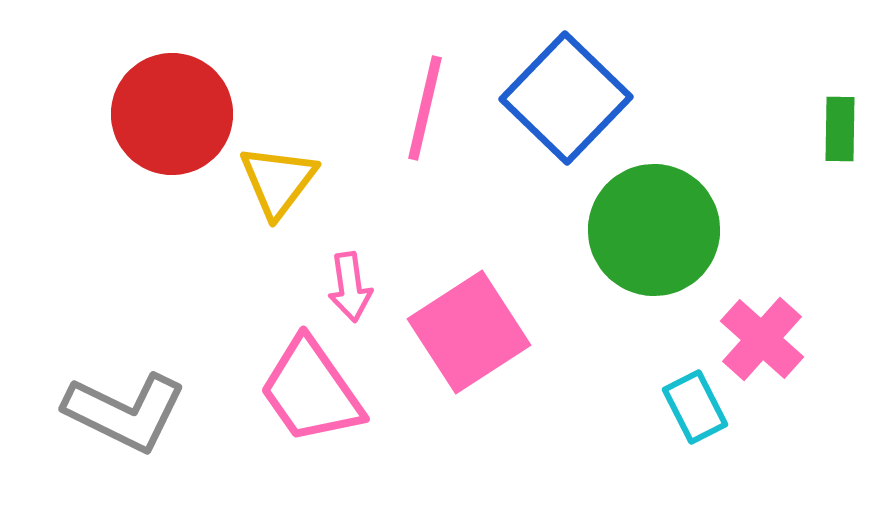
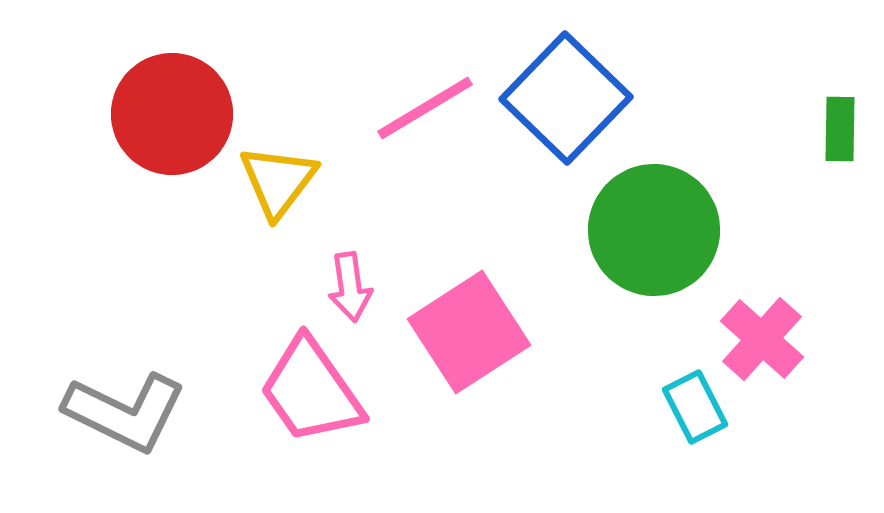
pink line: rotated 46 degrees clockwise
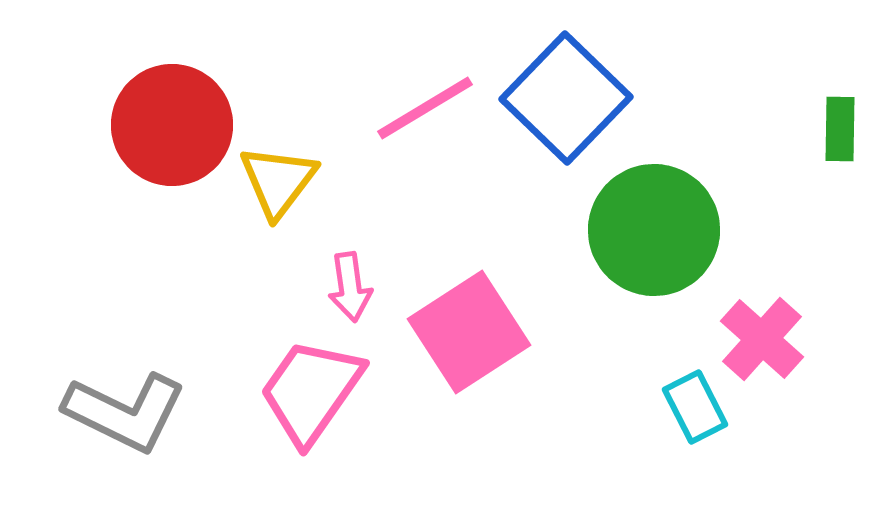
red circle: moved 11 px down
pink trapezoid: rotated 70 degrees clockwise
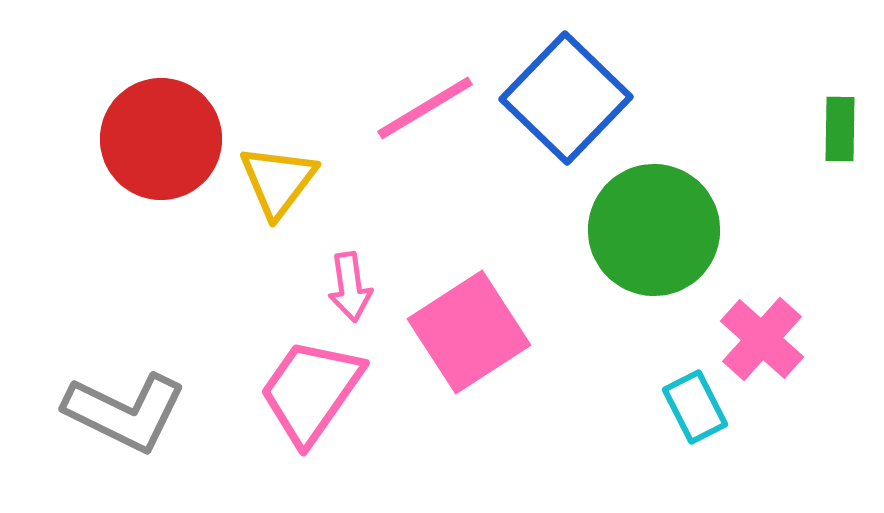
red circle: moved 11 px left, 14 px down
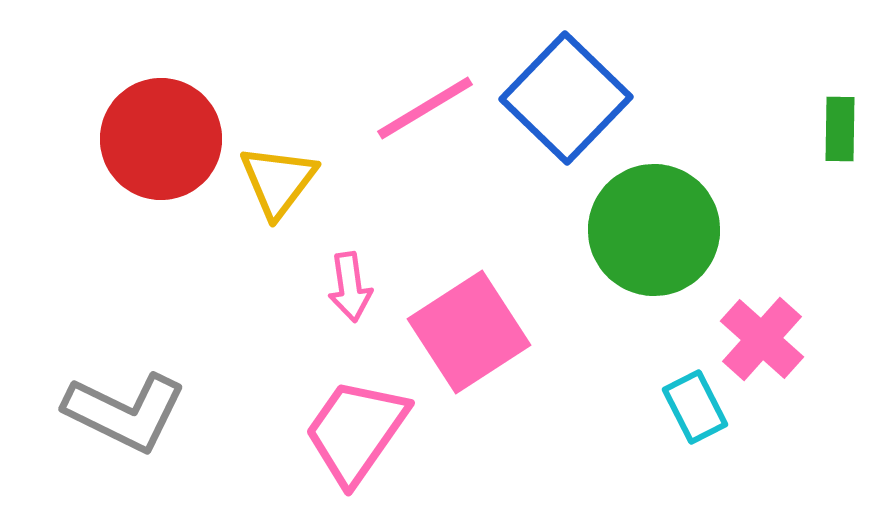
pink trapezoid: moved 45 px right, 40 px down
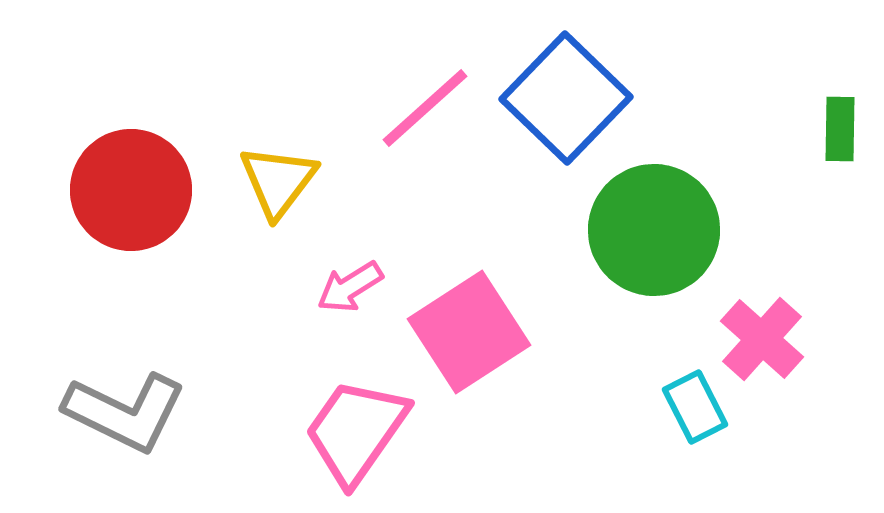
pink line: rotated 11 degrees counterclockwise
red circle: moved 30 px left, 51 px down
pink arrow: rotated 66 degrees clockwise
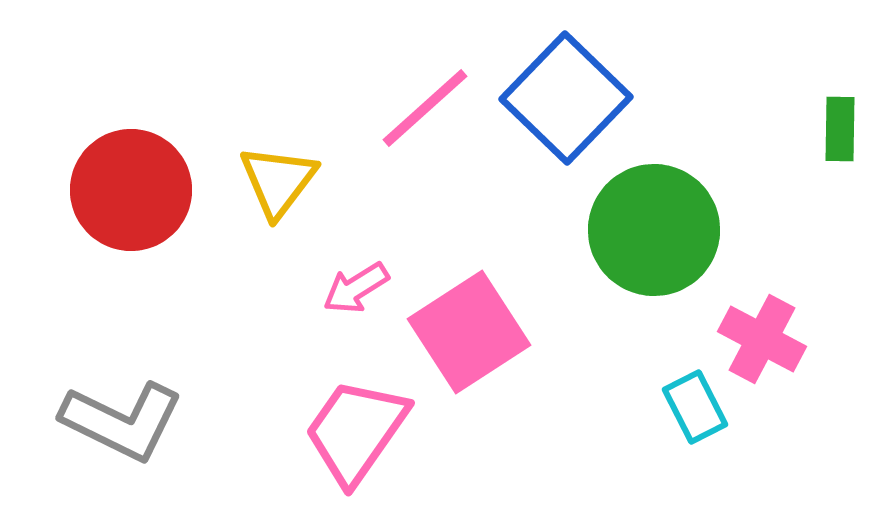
pink arrow: moved 6 px right, 1 px down
pink cross: rotated 14 degrees counterclockwise
gray L-shape: moved 3 px left, 9 px down
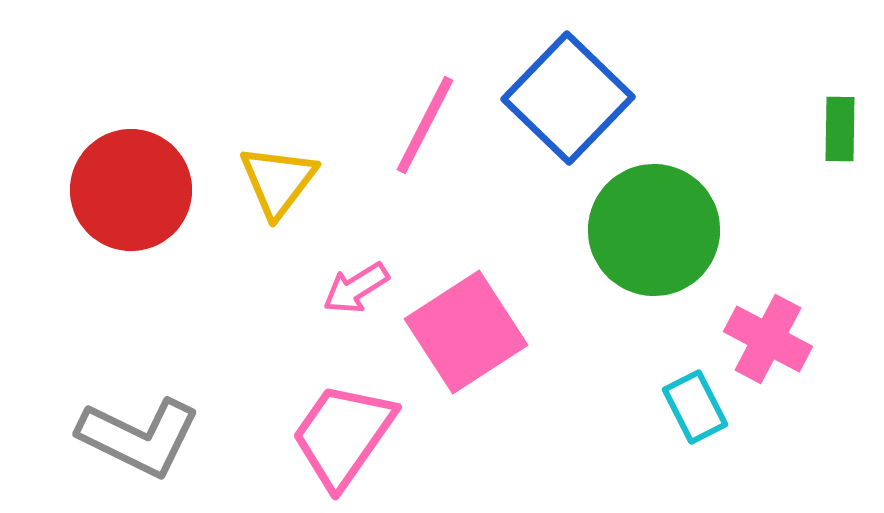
blue square: moved 2 px right
pink line: moved 17 px down; rotated 21 degrees counterclockwise
pink square: moved 3 px left
pink cross: moved 6 px right
gray L-shape: moved 17 px right, 16 px down
pink trapezoid: moved 13 px left, 4 px down
